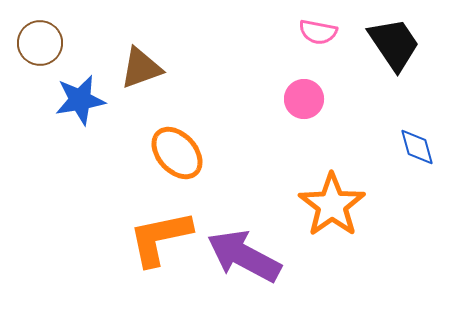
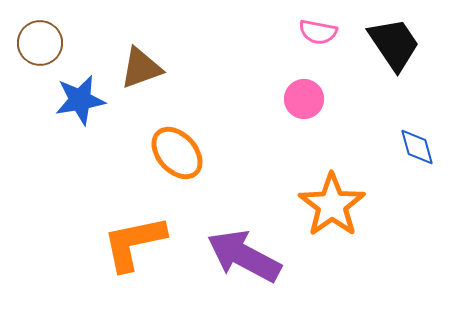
orange L-shape: moved 26 px left, 5 px down
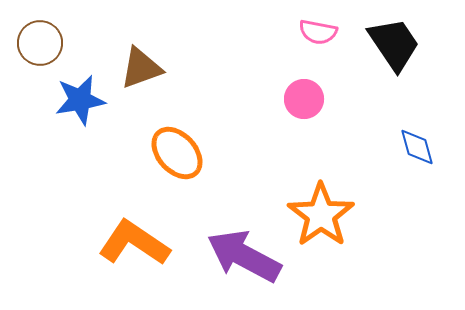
orange star: moved 11 px left, 10 px down
orange L-shape: rotated 46 degrees clockwise
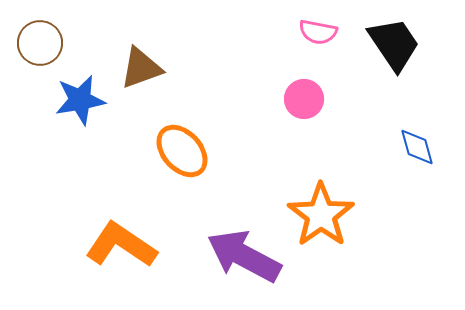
orange ellipse: moved 5 px right, 2 px up
orange L-shape: moved 13 px left, 2 px down
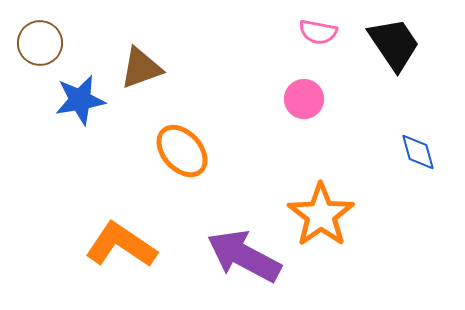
blue diamond: moved 1 px right, 5 px down
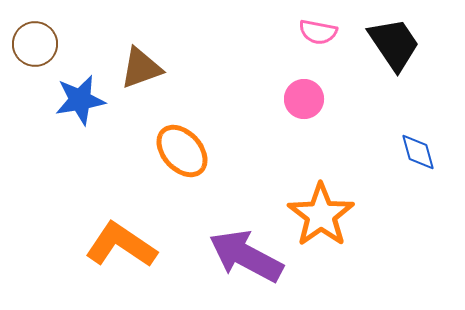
brown circle: moved 5 px left, 1 px down
purple arrow: moved 2 px right
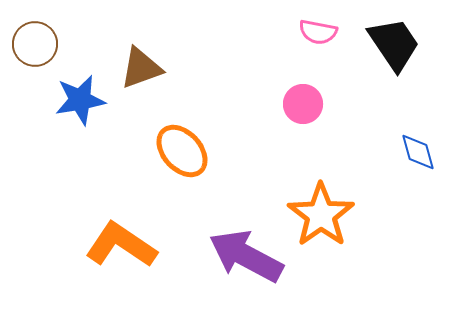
pink circle: moved 1 px left, 5 px down
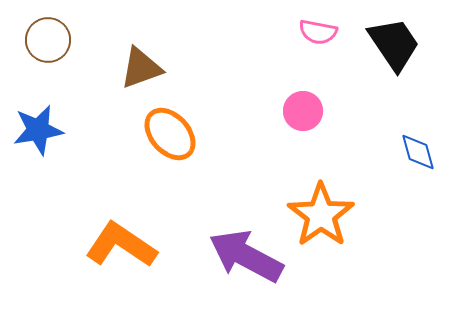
brown circle: moved 13 px right, 4 px up
blue star: moved 42 px left, 30 px down
pink circle: moved 7 px down
orange ellipse: moved 12 px left, 17 px up
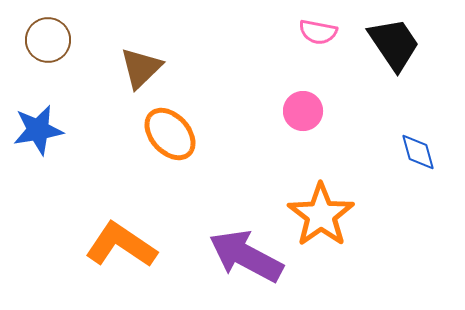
brown triangle: rotated 24 degrees counterclockwise
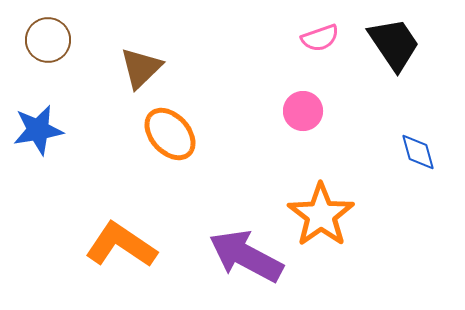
pink semicircle: moved 2 px right, 6 px down; rotated 30 degrees counterclockwise
